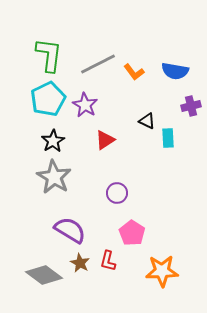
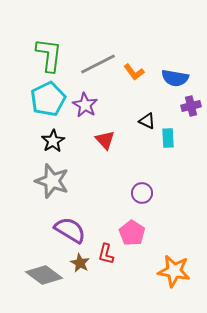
blue semicircle: moved 7 px down
red triangle: rotated 40 degrees counterclockwise
gray star: moved 2 px left, 4 px down; rotated 12 degrees counterclockwise
purple circle: moved 25 px right
red L-shape: moved 2 px left, 7 px up
orange star: moved 12 px right; rotated 12 degrees clockwise
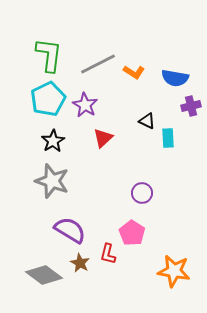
orange L-shape: rotated 20 degrees counterclockwise
red triangle: moved 2 px left, 2 px up; rotated 30 degrees clockwise
red L-shape: moved 2 px right
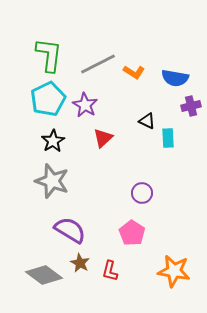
red L-shape: moved 2 px right, 17 px down
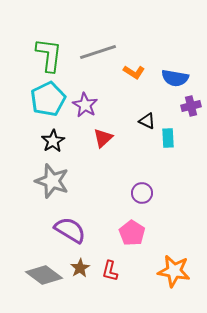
gray line: moved 12 px up; rotated 9 degrees clockwise
brown star: moved 5 px down; rotated 12 degrees clockwise
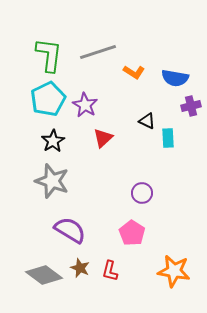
brown star: rotated 18 degrees counterclockwise
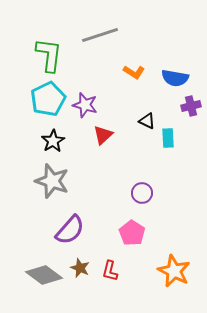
gray line: moved 2 px right, 17 px up
purple star: rotated 15 degrees counterclockwise
red triangle: moved 3 px up
purple semicircle: rotated 100 degrees clockwise
orange star: rotated 16 degrees clockwise
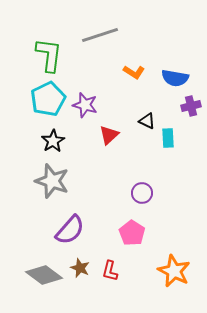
red triangle: moved 6 px right
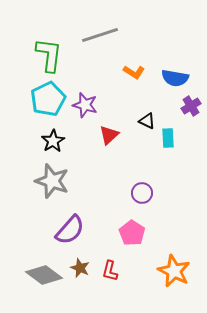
purple cross: rotated 18 degrees counterclockwise
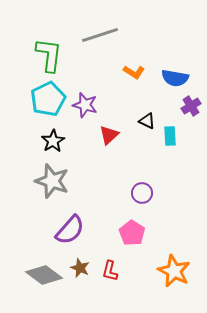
cyan rectangle: moved 2 px right, 2 px up
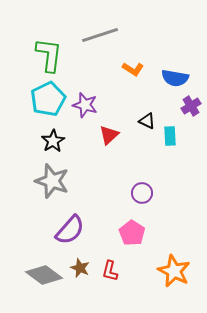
orange L-shape: moved 1 px left, 3 px up
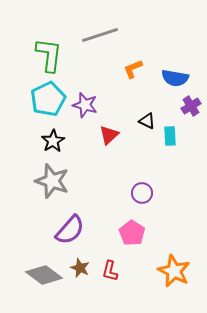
orange L-shape: rotated 125 degrees clockwise
